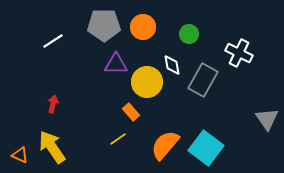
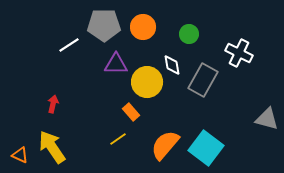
white line: moved 16 px right, 4 px down
gray triangle: rotated 40 degrees counterclockwise
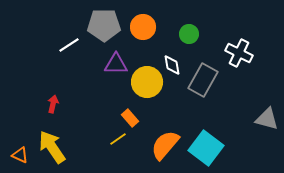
orange rectangle: moved 1 px left, 6 px down
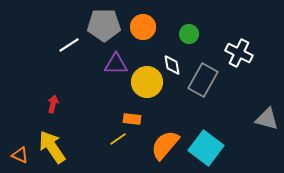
orange rectangle: moved 2 px right, 1 px down; rotated 42 degrees counterclockwise
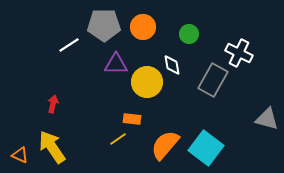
gray rectangle: moved 10 px right
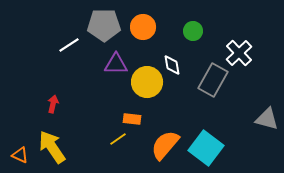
green circle: moved 4 px right, 3 px up
white cross: rotated 20 degrees clockwise
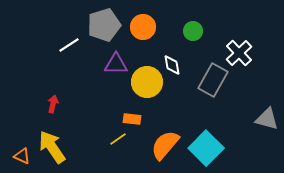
gray pentagon: rotated 16 degrees counterclockwise
cyan square: rotated 8 degrees clockwise
orange triangle: moved 2 px right, 1 px down
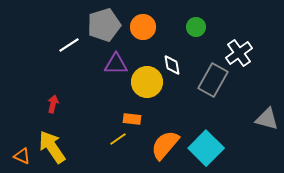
green circle: moved 3 px right, 4 px up
white cross: rotated 8 degrees clockwise
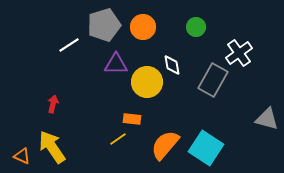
cyan square: rotated 12 degrees counterclockwise
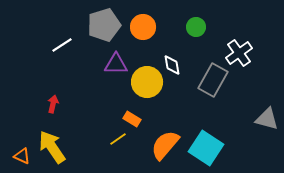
white line: moved 7 px left
orange rectangle: rotated 24 degrees clockwise
